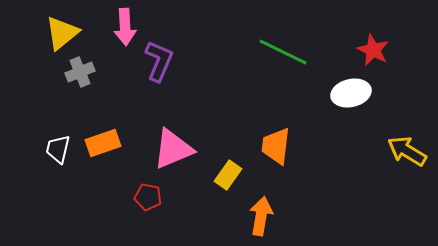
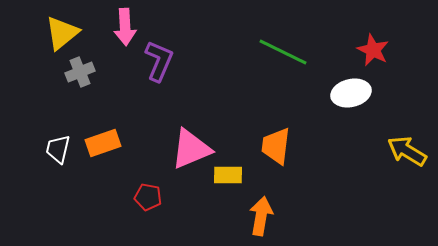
pink triangle: moved 18 px right
yellow rectangle: rotated 56 degrees clockwise
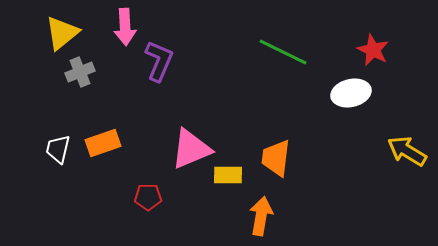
orange trapezoid: moved 12 px down
red pentagon: rotated 12 degrees counterclockwise
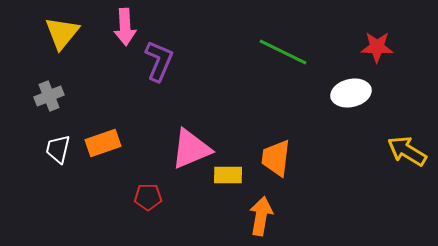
yellow triangle: rotated 12 degrees counterclockwise
red star: moved 4 px right, 3 px up; rotated 24 degrees counterclockwise
gray cross: moved 31 px left, 24 px down
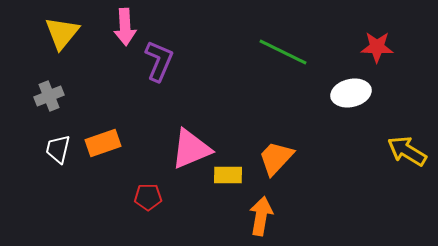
orange trapezoid: rotated 36 degrees clockwise
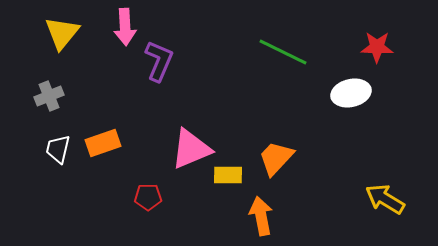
yellow arrow: moved 22 px left, 48 px down
orange arrow: rotated 21 degrees counterclockwise
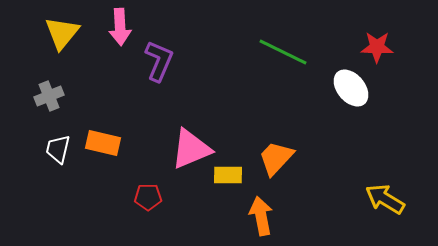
pink arrow: moved 5 px left
white ellipse: moved 5 px up; rotated 63 degrees clockwise
orange rectangle: rotated 32 degrees clockwise
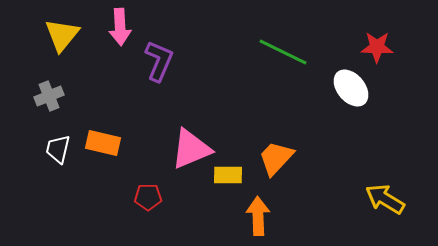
yellow triangle: moved 2 px down
orange arrow: moved 3 px left; rotated 9 degrees clockwise
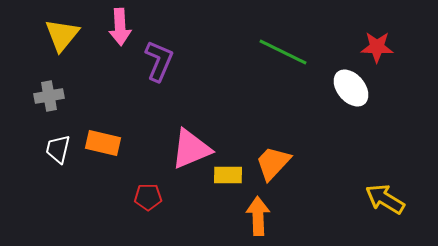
gray cross: rotated 12 degrees clockwise
orange trapezoid: moved 3 px left, 5 px down
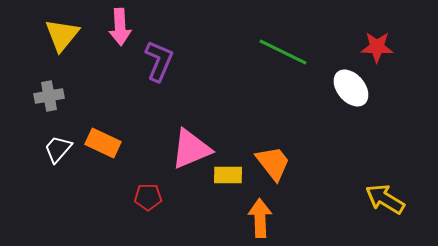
orange rectangle: rotated 12 degrees clockwise
white trapezoid: rotated 28 degrees clockwise
orange trapezoid: rotated 99 degrees clockwise
orange arrow: moved 2 px right, 2 px down
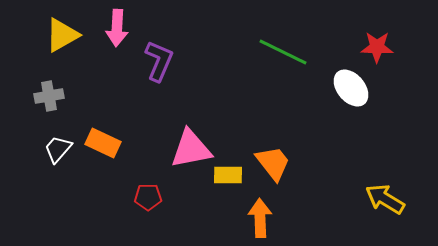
pink arrow: moved 3 px left, 1 px down; rotated 6 degrees clockwise
yellow triangle: rotated 21 degrees clockwise
pink triangle: rotated 12 degrees clockwise
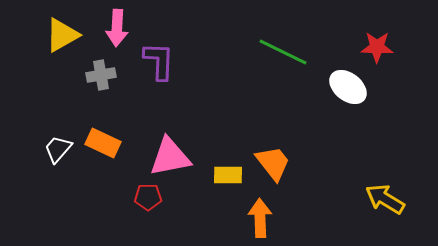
purple L-shape: rotated 21 degrees counterclockwise
white ellipse: moved 3 px left, 1 px up; rotated 12 degrees counterclockwise
gray cross: moved 52 px right, 21 px up
pink triangle: moved 21 px left, 8 px down
